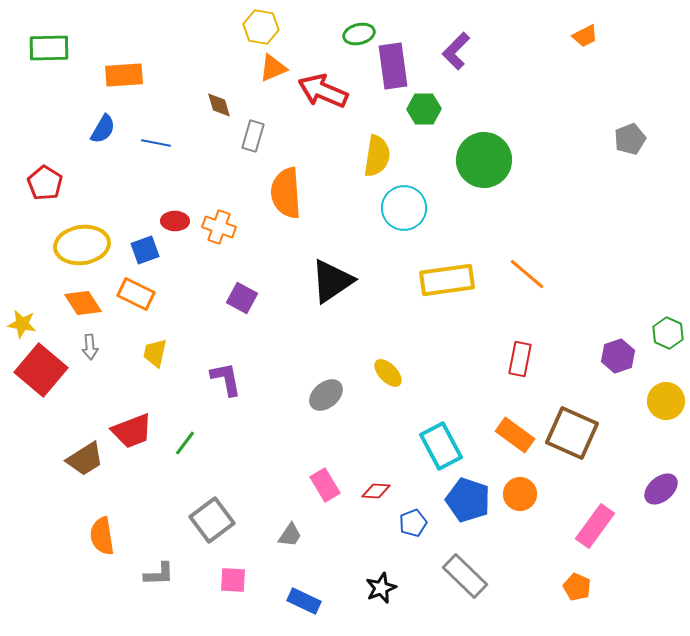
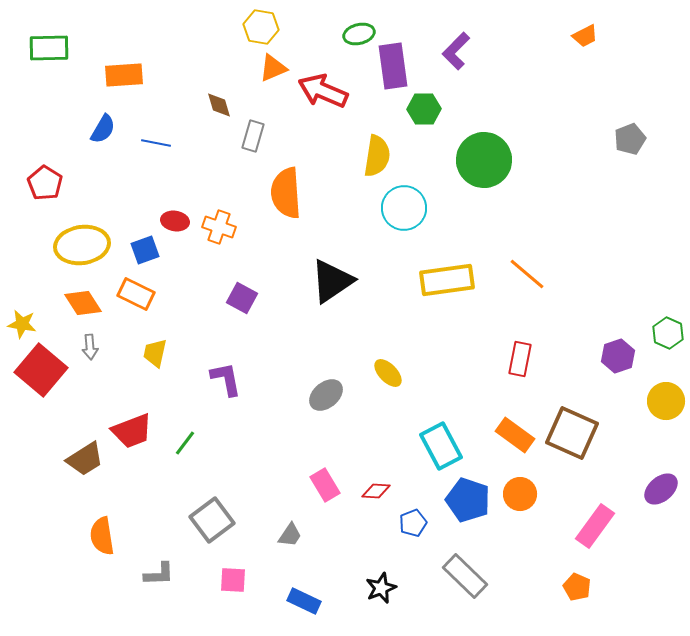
red ellipse at (175, 221): rotated 8 degrees clockwise
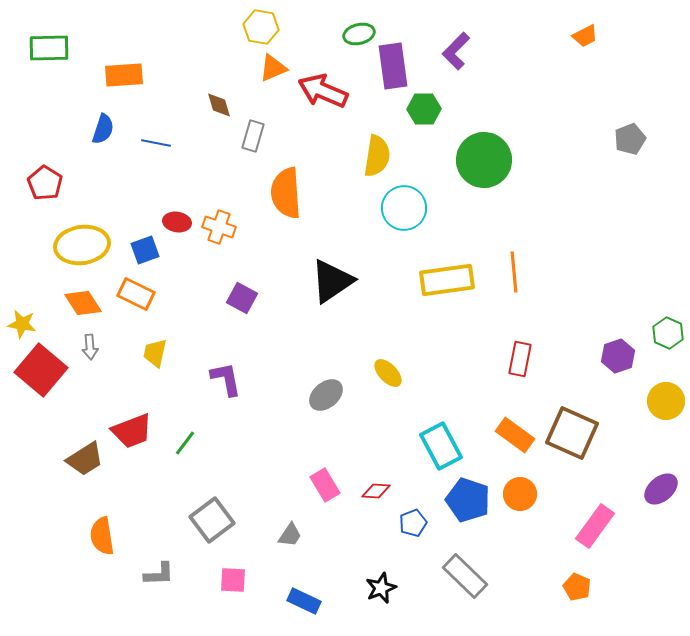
blue semicircle at (103, 129): rotated 12 degrees counterclockwise
red ellipse at (175, 221): moved 2 px right, 1 px down
orange line at (527, 274): moved 13 px left, 2 px up; rotated 45 degrees clockwise
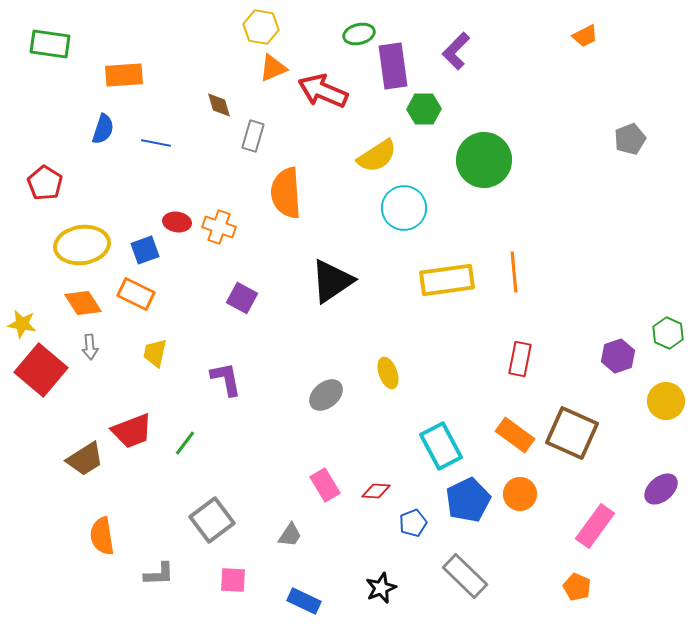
green rectangle at (49, 48): moved 1 px right, 4 px up; rotated 9 degrees clockwise
yellow semicircle at (377, 156): rotated 48 degrees clockwise
yellow ellipse at (388, 373): rotated 24 degrees clockwise
blue pentagon at (468, 500): rotated 27 degrees clockwise
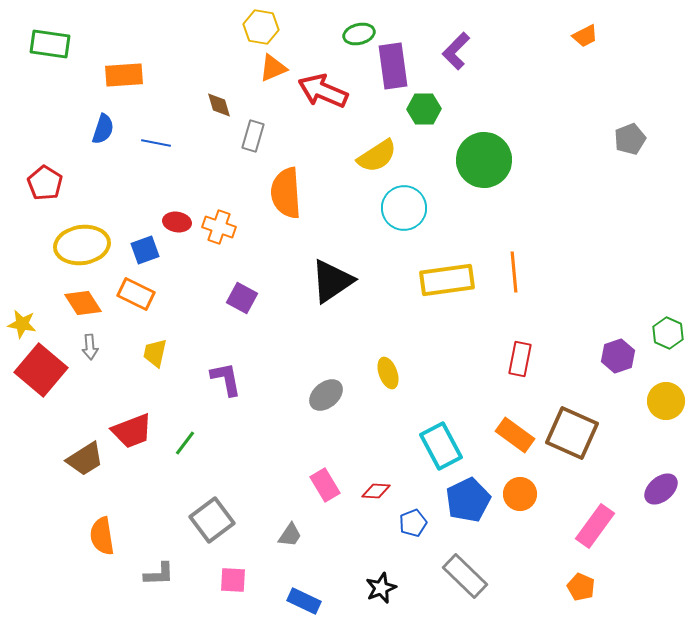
orange pentagon at (577, 587): moved 4 px right
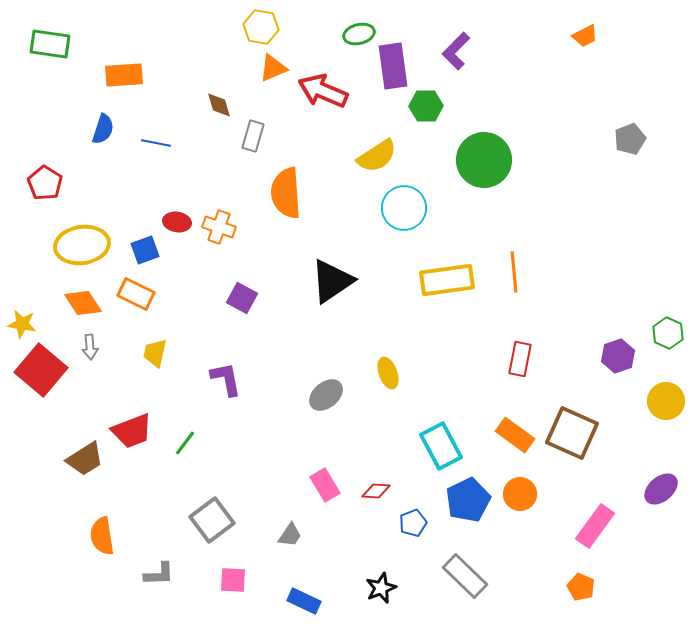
green hexagon at (424, 109): moved 2 px right, 3 px up
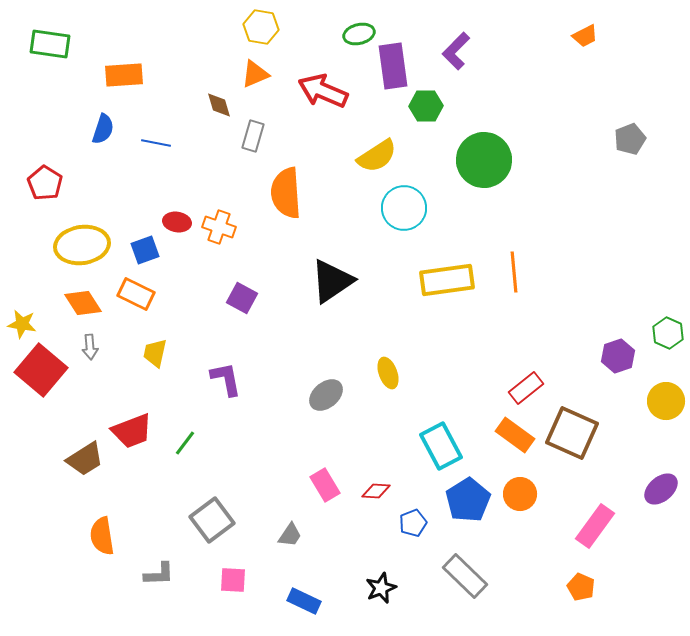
orange triangle at (273, 68): moved 18 px left, 6 px down
red rectangle at (520, 359): moved 6 px right, 29 px down; rotated 40 degrees clockwise
blue pentagon at (468, 500): rotated 6 degrees counterclockwise
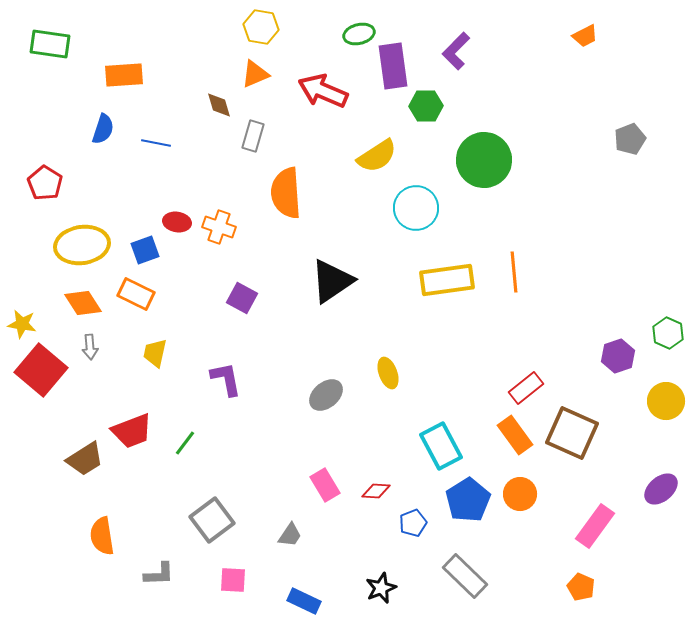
cyan circle at (404, 208): moved 12 px right
orange rectangle at (515, 435): rotated 18 degrees clockwise
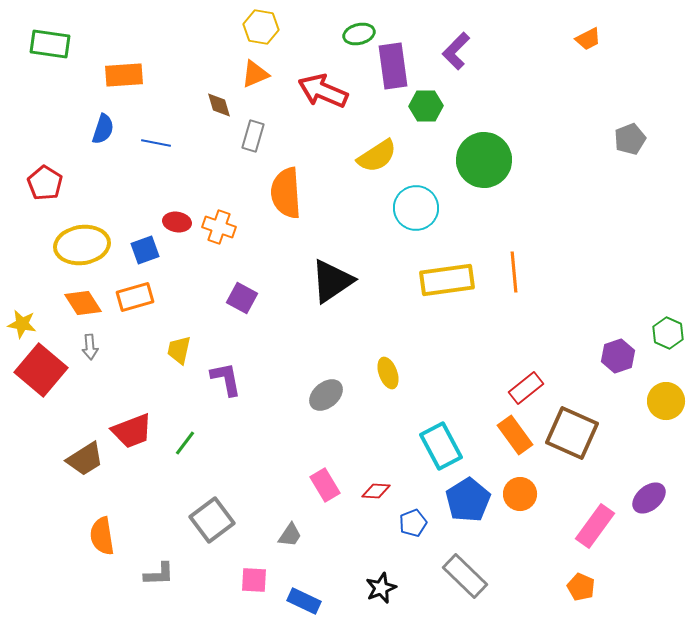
orange trapezoid at (585, 36): moved 3 px right, 3 px down
orange rectangle at (136, 294): moved 1 px left, 3 px down; rotated 42 degrees counterclockwise
yellow trapezoid at (155, 353): moved 24 px right, 3 px up
purple ellipse at (661, 489): moved 12 px left, 9 px down
pink square at (233, 580): moved 21 px right
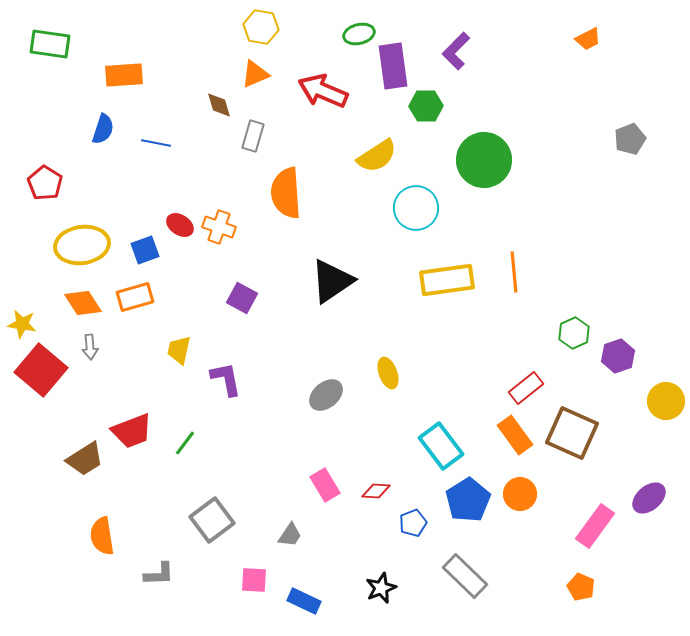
red ellipse at (177, 222): moved 3 px right, 3 px down; rotated 24 degrees clockwise
green hexagon at (668, 333): moved 94 px left; rotated 12 degrees clockwise
cyan rectangle at (441, 446): rotated 9 degrees counterclockwise
